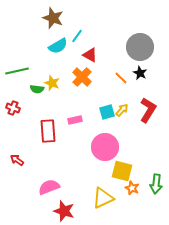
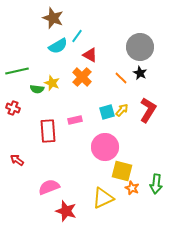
red star: moved 2 px right
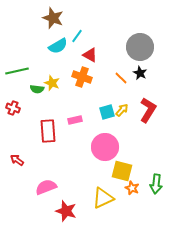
orange cross: rotated 24 degrees counterclockwise
pink semicircle: moved 3 px left
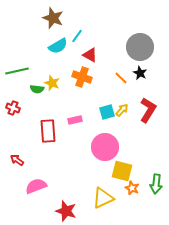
pink semicircle: moved 10 px left, 1 px up
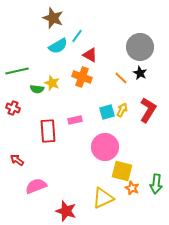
yellow arrow: rotated 16 degrees counterclockwise
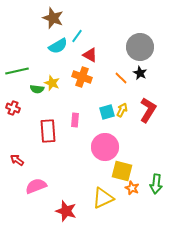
pink rectangle: rotated 72 degrees counterclockwise
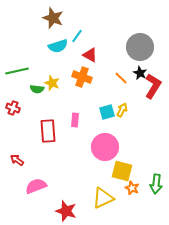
cyan semicircle: rotated 12 degrees clockwise
red L-shape: moved 5 px right, 24 px up
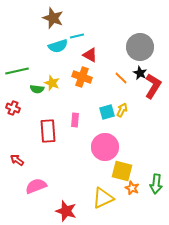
cyan line: rotated 40 degrees clockwise
